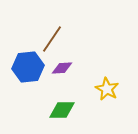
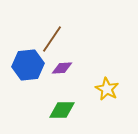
blue hexagon: moved 2 px up
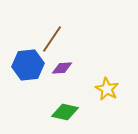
green diamond: moved 3 px right, 2 px down; rotated 12 degrees clockwise
